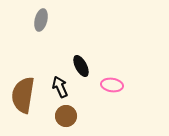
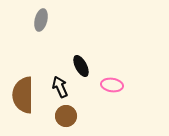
brown semicircle: rotated 9 degrees counterclockwise
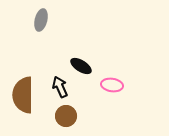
black ellipse: rotated 30 degrees counterclockwise
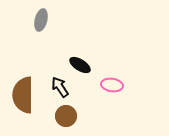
black ellipse: moved 1 px left, 1 px up
black arrow: rotated 10 degrees counterclockwise
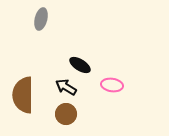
gray ellipse: moved 1 px up
black arrow: moved 6 px right; rotated 25 degrees counterclockwise
brown circle: moved 2 px up
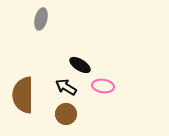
pink ellipse: moved 9 px left, 1 px down
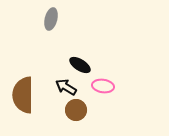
gray ellipse: moved 10 px right
brown circle: moved 10 px right, 4 px up
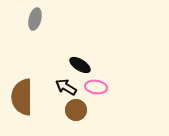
gray ellipse: moved 16 px left
pink ellipse: moved 7 px left, 1 px down
brown semicircle: moved 1 px left, 2 px down
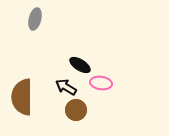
pink ellipse: moved 5 px right, 4 px up
